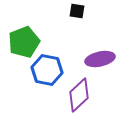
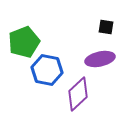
black square: moved 29 px right, 16 px down
purple diamond: moved 1 px left, 1 px up
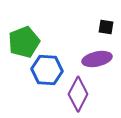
purple ellipse: moved 3 px left
blue hexagon: rotated 8 degrees counterclockwise
purple diamond: rotated 20 degrees counterclockwise
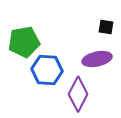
green pentagon: rotated 12 degrees clockwise
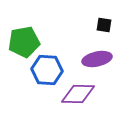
black square: moved 2 px left, 2 px up
purple diamond: rotated 64 degrees clockwise
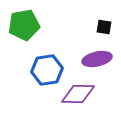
black square: moved 2 px down
green pentagon: moved 17 px up
blue hexagon: rotated 12 degrees counterclockwise
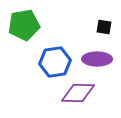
purple ellipse: rotated 12 degrees clockwise
blue hexagon: moved 8 px right, 8 px up
purple diamond: moved 1 px up
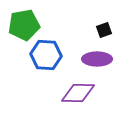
black square: moved 3 px down; rotated 28 degrees counterclockwise
blue hexagon: moved 9 px left, 7 px up; rotated 12 degrees clockwise
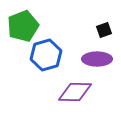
green pentagon: moved 1 px left, 1 px down; rotated 12 degrees counterclockwise
blue hexagon: rotated 20 degrees counterclockwise
purple diamond: moved 3 px left, 1 px up
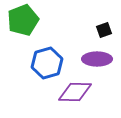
green pentagon: moved 6 px up
blue hexagon: moved 1 px right, 8 px down
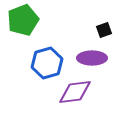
purple ellipse: moved 5 px left, 1 px up
purple diamond: rotated 8 degrees counterclockwise
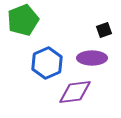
blue hexagon: rotated 8 degrees counterclockwise
